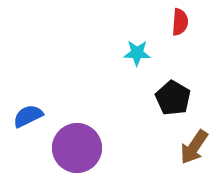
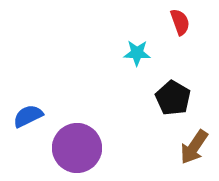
red semicircle: rotated 24 degrees counterclockwise
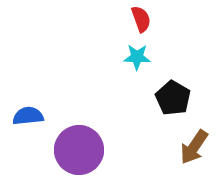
red semicircle: moved 39 px left, 3 px up
cyan star: moved 4 px down
blue semicircle: rotated 20 degrees clockwise
purple circle: moved 2 px right, 2 px down
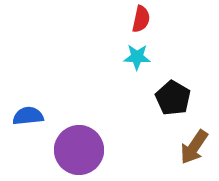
red semicircle: rotated 32 degrees clockwise
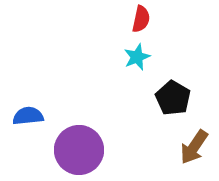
cyan star: rotated 24 degrees counterclockwise
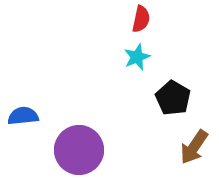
blue semicircle: moved 5 px left
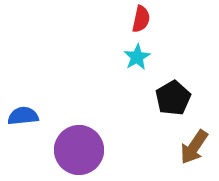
cyan star: rotated 8 degrees counterclockwise
black pentagon: rotated 12 degrees clockwise
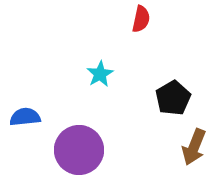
cyan star: moved 37 px left, 17 px down
blue semicircle: moved 2 px right, 1 px down
brown arrow: rotated 12 degrees counterclockwise
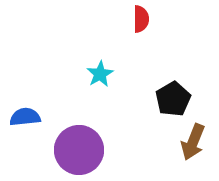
red semicircle: rotated 12 degrees counterclockwise
black pentagon: moved 1 px down
brown arrow: moved 1 px left, 5 px up
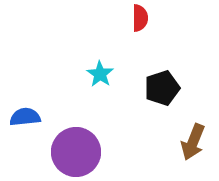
red semicircle: moved 1 px left, 1 px up
cyan star: rotated 8 degrees counterclockwise
black pentagon: moved 11 px left, 11 px up; rotated 12 degrees clockwise
purple circle: moved 3 px left, 2 px down
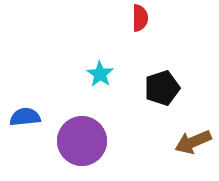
brown arrow: rotated 45 degrees clockwise
purple circle: moved 6 px right, 11 px up
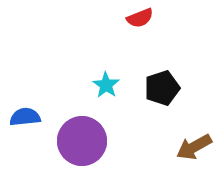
red semicircle: rotated 68 degrees clockwise
cyan star: moved 6 px right, 11 px down
brown arrow: moved 1 px right, 5 px down; rotated 6 degrees counterclockwise
